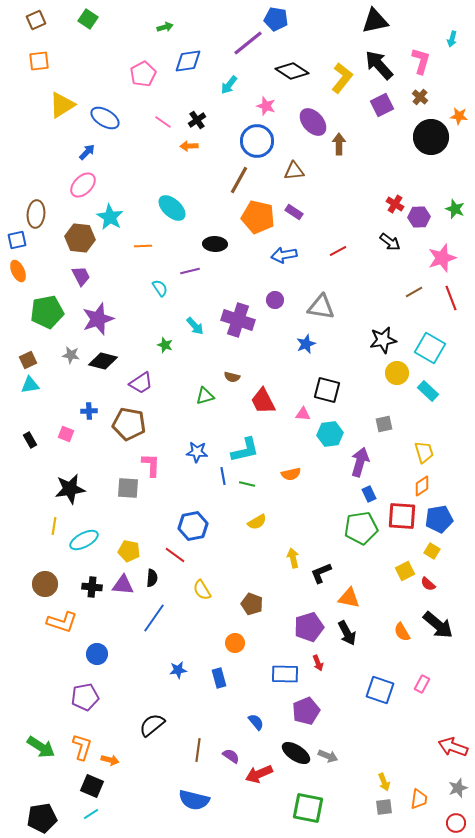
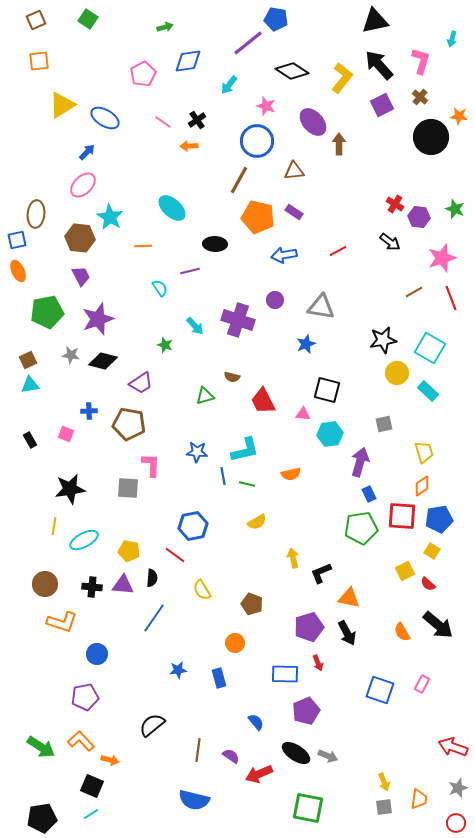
purple hexagon at (419, 217): rotated 10 degrees clockwise
orange L-shape at (82, 747): moved 1 px left, 6 px up; rotated 60 degrees counterclockwise
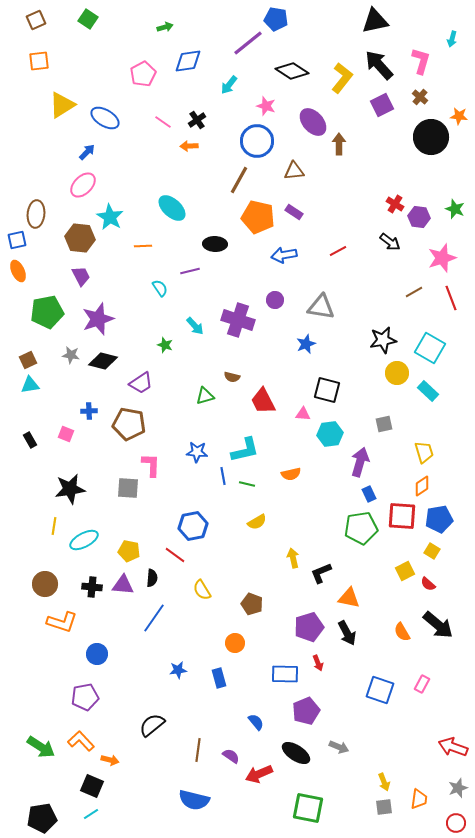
gray arrow at (328, 756): moved 11 px right, 9 px up
